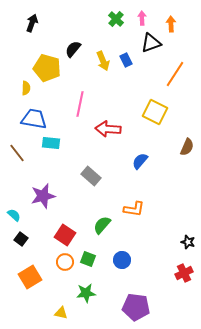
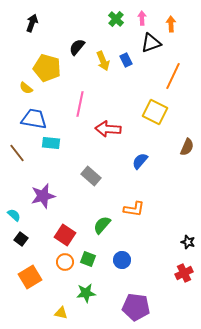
black semicircle: moved 4 px right, 2 px up
orange line: moved 2 px left, 2 px down; rotated 8 degrees counterclockwise
yellow semicircle: rotated 128 degrees clockwise
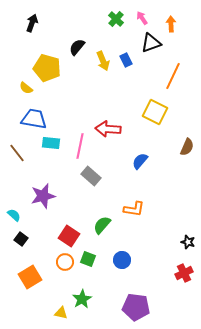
pink arrow: rotated 32 degrees counterclockwise
pink line: moved 42 px down
red square: moved 4 px right, 1 px down
green star: moved 4 px left, 6 px down; rotated 24 degrees counterclockwise
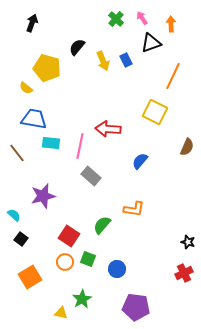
blue circle: moved 5 px left, 9 px down
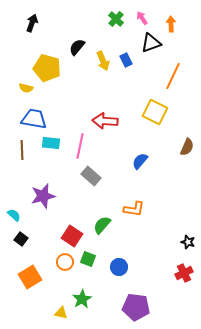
yellow semicircle: rotated 24 degrees counterclockwise
red arrow: moved 3 px left, 8 px up
brown line: moved 5 px right, 3 px up; rotated 36 degrees clockwise
red square: moved 3 px right
blue circle: moved 2 px right, 2 px up
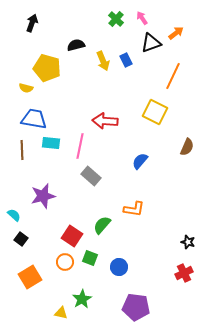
orange arrow: moved 5 px right, 9 px down; rotated 56 degrees clockwise
black semicircle: moved 1 px left, 2 px up; rotated 36 degrees clockwise
green square: moved 2 px right, 1 px up
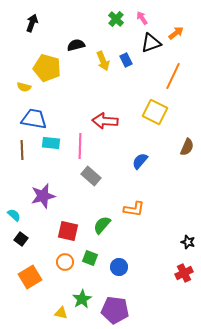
yellow semicircle: moved 2 px left, 1 px up
pink line: rotated 10 degrees counterclockwise
red square: moved 4 px left, 5 px up; rotated 20 degrees counterclockwise
purple pentagon: moved 21 px left, 3 px down
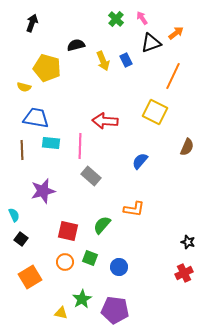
blue trapezoid: moved 2 px right, 1 px up
purple star: moved 5 px up
cyan semicircle: rotated 24 degrees clockwise
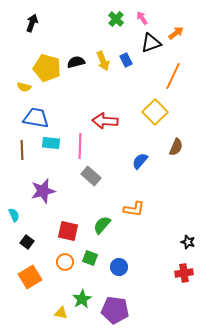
black semicircle: moved 17 px down
yellow square: rotated 20 degrees clockwise
brown semicircle: moved 11 px left
black square: moved 6 px right, 3 px down
red cross: rotated 18 degrees clockwise
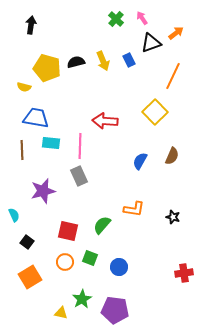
black arrow: moved 1 px left, 2 px down; rotated 12 degrees counterclockwise
blue rectangle: moved 3 px right
brown semicircle: moved 4 px left, 9 px down
blue semicircle: rotated 12 degrees counterclockwise
gray rectangle: moved 12 px left; rotated 24 degrees clockwise
black star: moved 15 px left, 25 px up
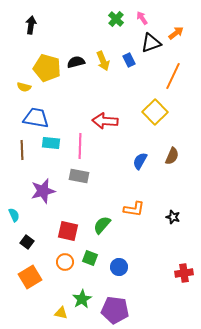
gray rectangle: rotated 54 degrees counterclockwise
